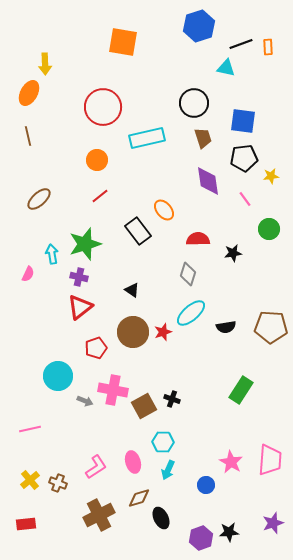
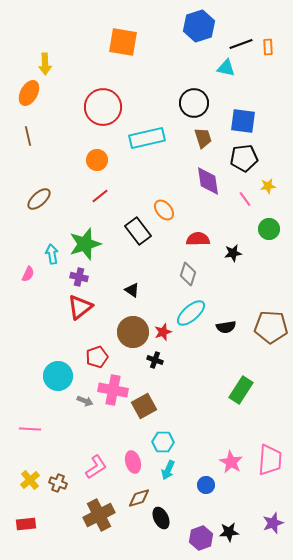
yellow star at (271, 176): moved 3 px left, 10 px down
red pentagon at (96, 348): moved 1 px right, 9 px down
black cross at (172, 399): moved 17 px left, 39 px up
pink line at (30, 429): rotated 15 degrees clockwise
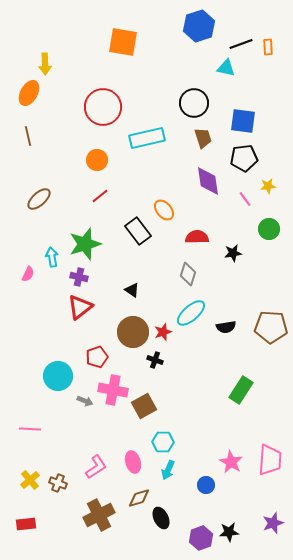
red semicircle at (198, 239): moved 1 px left, 2 px up
cyan arrow at (52, 254): moved 3 px down
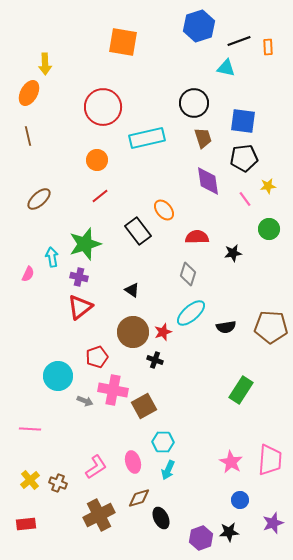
black line at (241, 44): moved 2 px left, 3 px up
blue circle at (206, 485): moved 34 px right, 15 px down
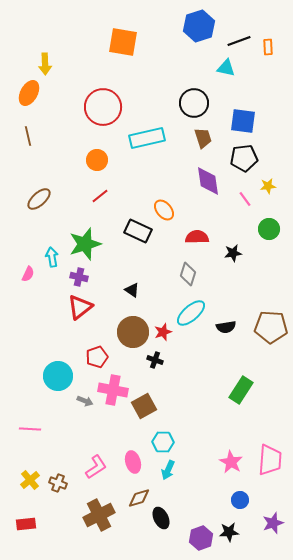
black rectangle at (138, 231): rotated 28 degrees counterclockwise
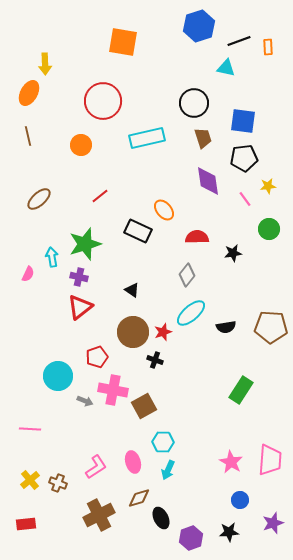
red circle at (103, 107): moved 6 px up
orange circle at (97, 160): moved 16 px left, 15 px up
gray diamond at (188, 274): moved 1 px left, 1 px down; rotated 20 degrees clockwise
purple hexagon at (201, 538): moved 10 px left
